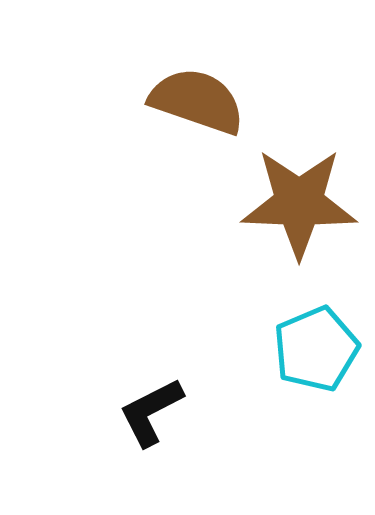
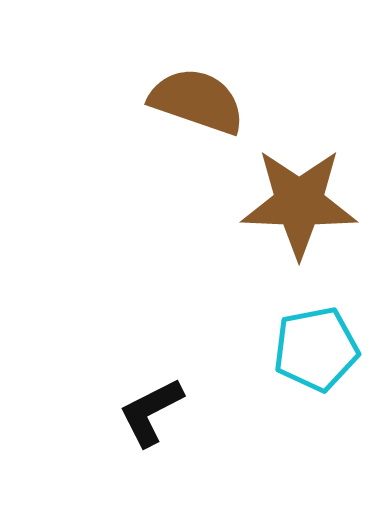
cyan pentagon: rotated 12 degrees clockwise
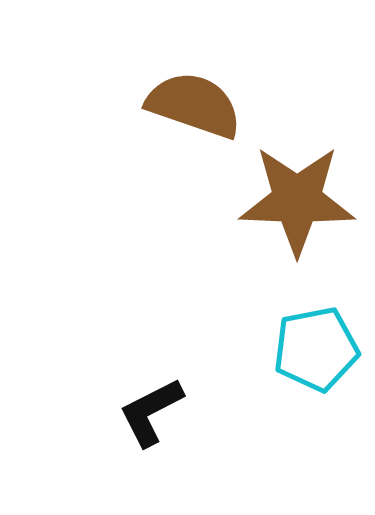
brown semicircle: moved 3 px left, 4 px down
brown star: moved 2 px left, 3 px up
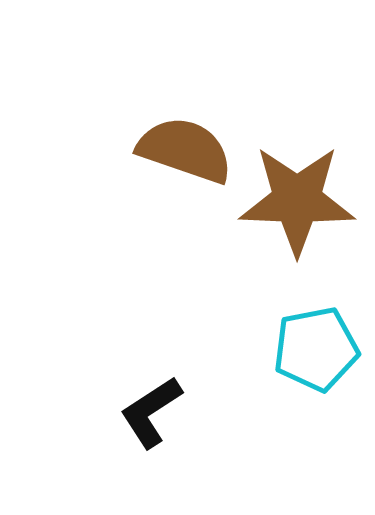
brown semicircle: moved 9 px left, 45 px down
black L-shape: rotated 6 degrees counterclockwise
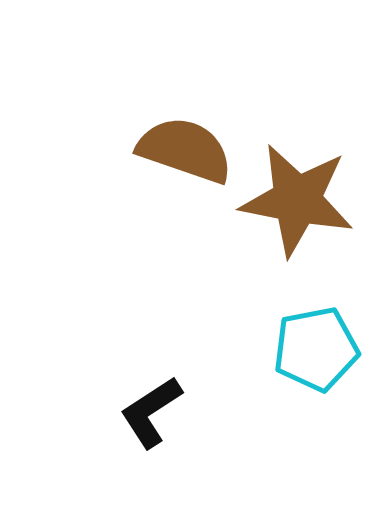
brown star: rotated 9 degrees clockwise
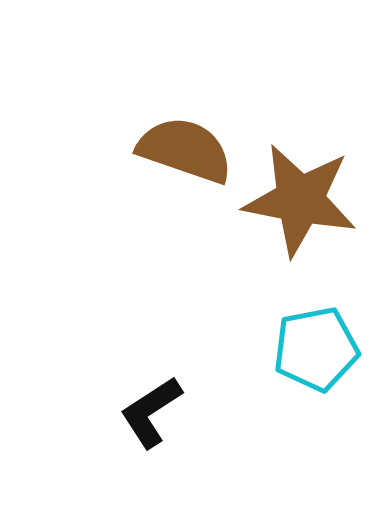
brown star: moved 3 px right
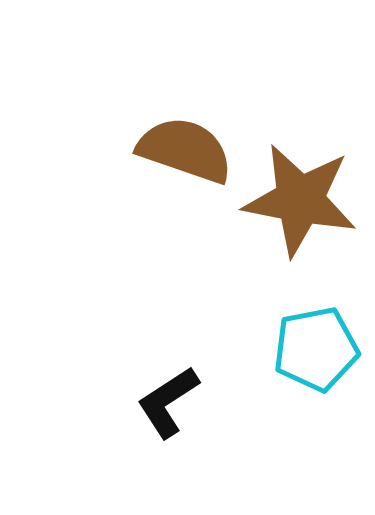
black L-shape: moved 17 px right, 10 px up
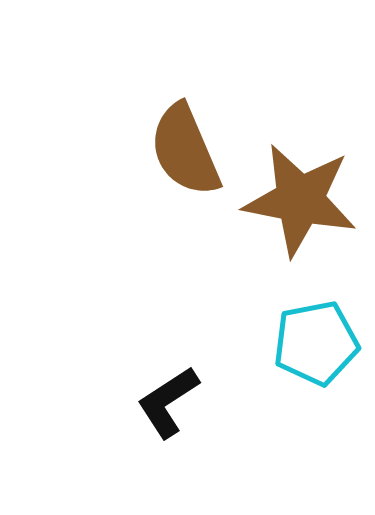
brown semicircle: rotated 132 degrees counterclockwise
cyan pentagon: moved 6 px up
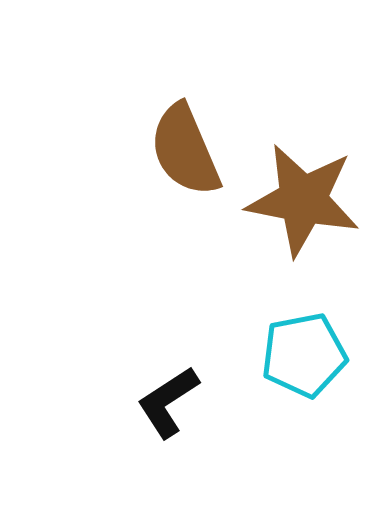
brown star: moved 3 px right
cyan pentagon: moved 12 px left, 12 px down
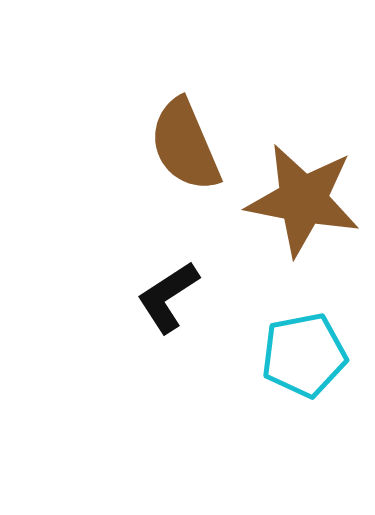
brown semicircle: moved 5 px up
black L-shape: moved 105 px up
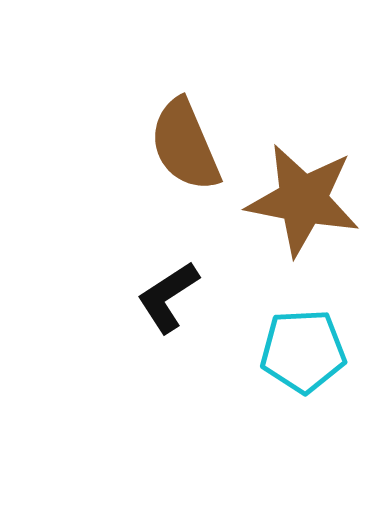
cyan pentagon: moved 1 px left, 4 px up; rotated 8 degrees clockwise
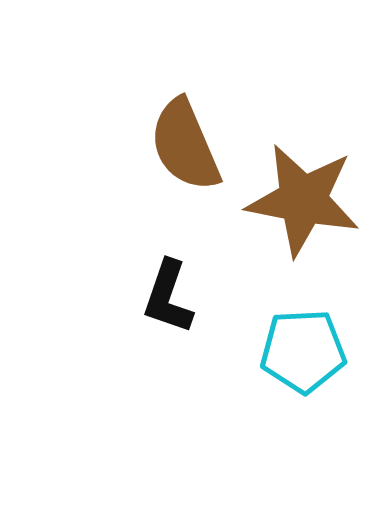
black L-shape: rotated 38 degrees counterclockwise
